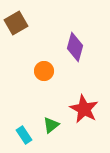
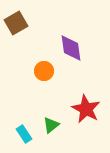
purple diamond: moved 4 px left, 1 px down; rotated 24 degrees counterclockwise
red star: moved 2 px right
cyan rectangle: moved 1 px up
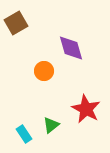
purple diamond: rotated 8 degrees counterclockwise
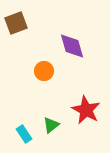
brown square: rotated 10 degrees clockwise
purple diamond: moved 1 px right, 2 px up
red star: moved 1 px down
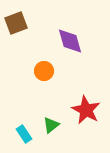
purple diamond: moved 2 px left, 5 px up
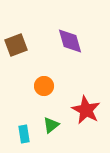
brown square: moved 22 px down
orange circle: moved 15 px down
cyan rectangle: rotated 24 degrees clockwise
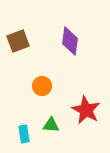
purple diamond: rotated 24 degrees clockwise
brown square: moved 2 px right, 4 px up
orange circle: moved 2 px left
green triangle: rotated 42 degrees clockwise
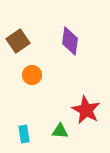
brown square: rotated 15 degrees counterclockwise
orange circle: moved 10 px left, 11 px up
green triangle: moved 9 px right, 6 px down
